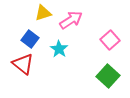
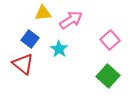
yellow triangle: rotated 12 degrees clockwise
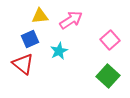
yellow triangle: moved 3 px left, 3 px down
blue square: rotated 30 degrees clockwise
cyan star: moved 2 px down; rotated 12 degrees clockwise
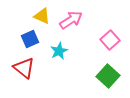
yellow triangle: moved 2 px right; rotated 30 degrees clockwise
red triangle: moved 1 px right, 4 px down
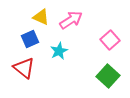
yellow triangle: moved 1 px left, 1 px down
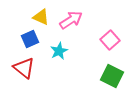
green square: moved 4 px right; rotated 15 degrees counterclockwise
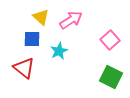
yellow triangle: rotated 18 degrees clockwise
blue square: moved 2 px right; rotated 24 degrees clockwise
green square: moved 1 px left, 1 px down
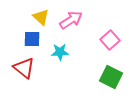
cyan star: moved 1 px right, 1 px down; rotated 24 degrees clockwise
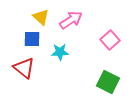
green square: moved 3 px left, 5 px down
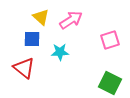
pink square: rotated 24 degrees clockwise
green square: moved 2 px right, 1 px down
